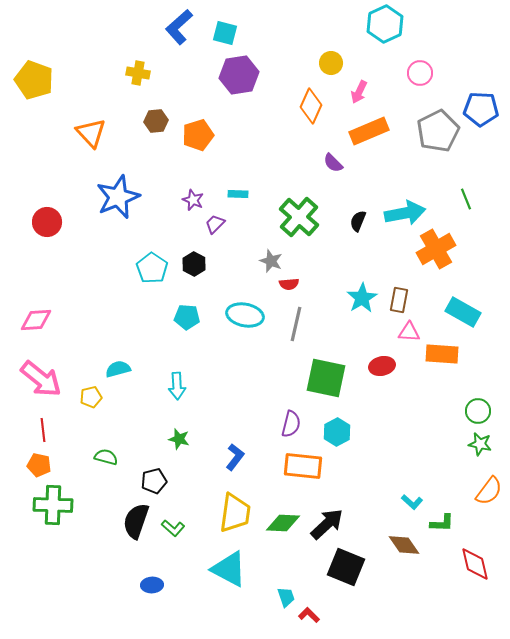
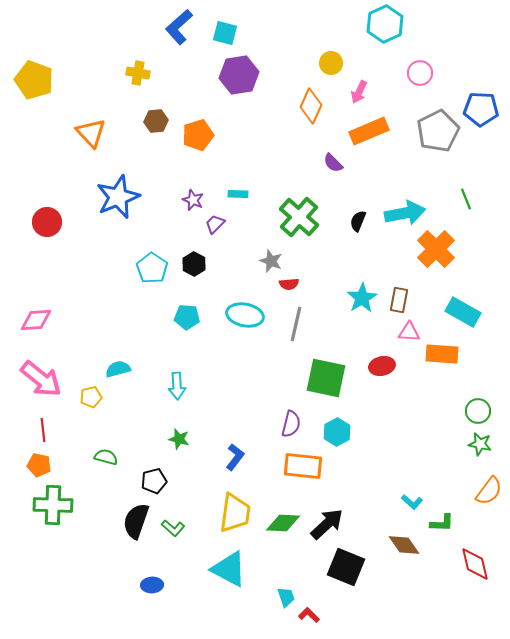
orange cross at (436, 249): rotated 15 degrees counterclockwise
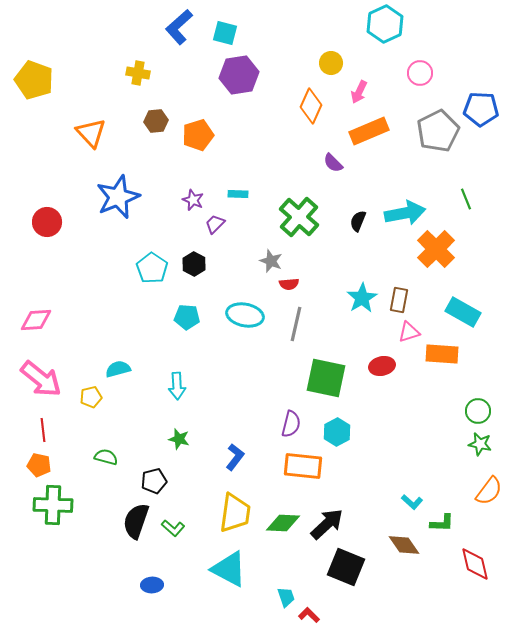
pink triangle at (409, 332): rotated 20 degrees counterclockwise
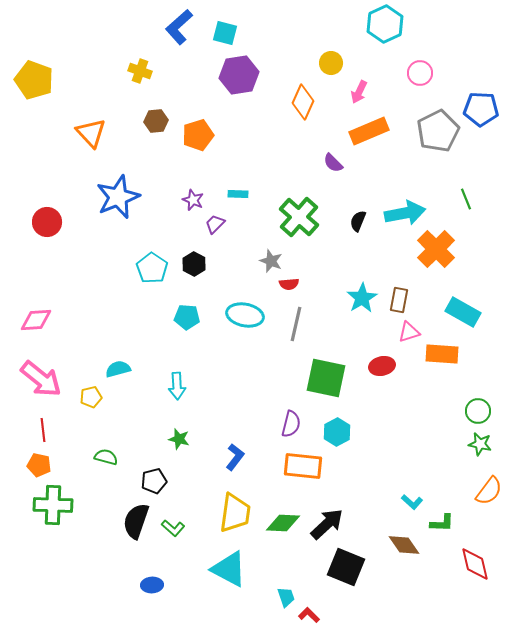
yellow cross at (138, 73): moved 2 px right, 2 px up; rotated 10 degrees clockwise
orange diamond at (311, 106): moved 8 px left, 4 px up
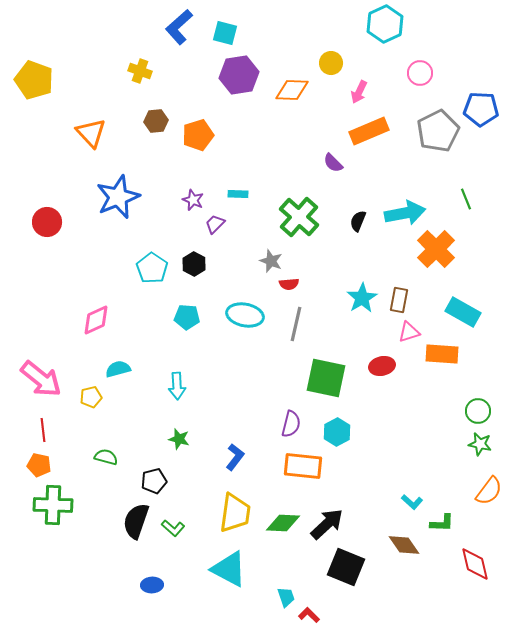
orange diamond at (303, 102): moved 11 px left, 12 px up; rotated 68 degrees clockwise
pink diamond at (36, 320): moved 60 px right; rotated 20 degrees counterclockwise
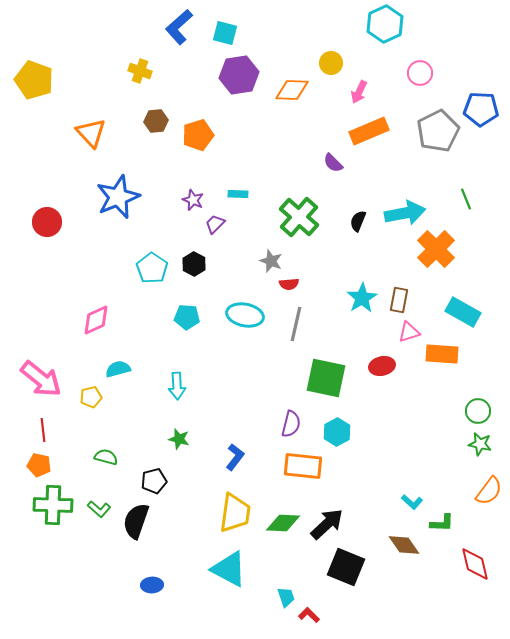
green L-shape at (173, 528): moved 74 px left, 19 px up
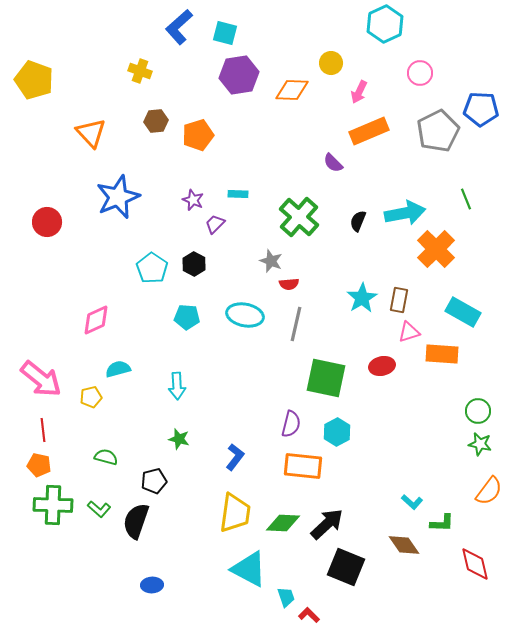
cyan triangle at (229, 569): moved 20 px right
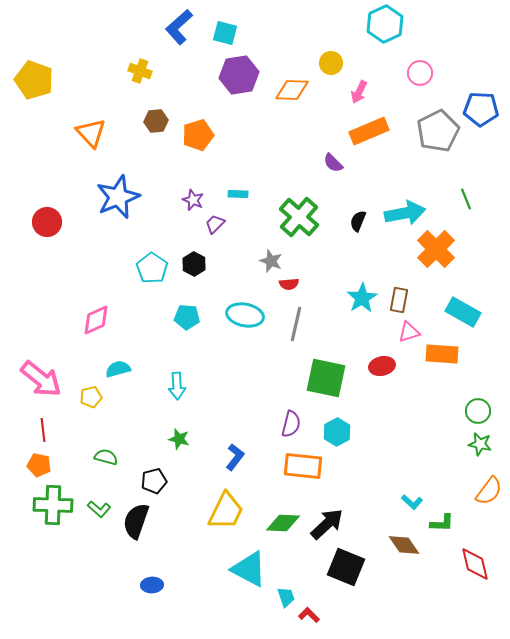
yellow trapezoid at (235, 513): moved 9 px left, 2 px up; rotated 18 degrees clockwise
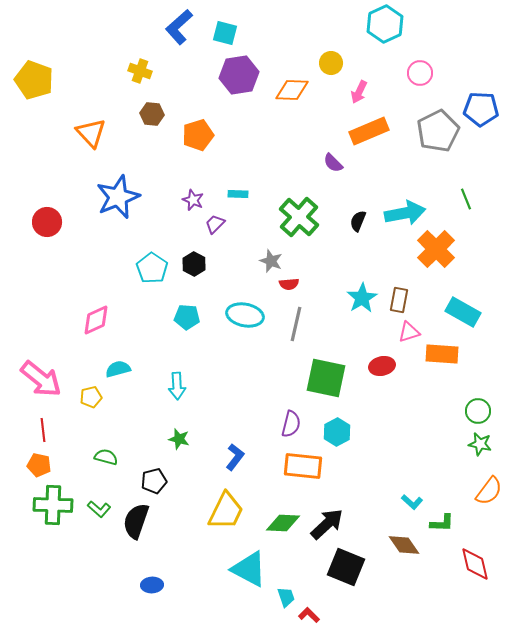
brown hexagon at (156, 121): moved 4 px left, 7 px up; rotated 10 degrees clockwise
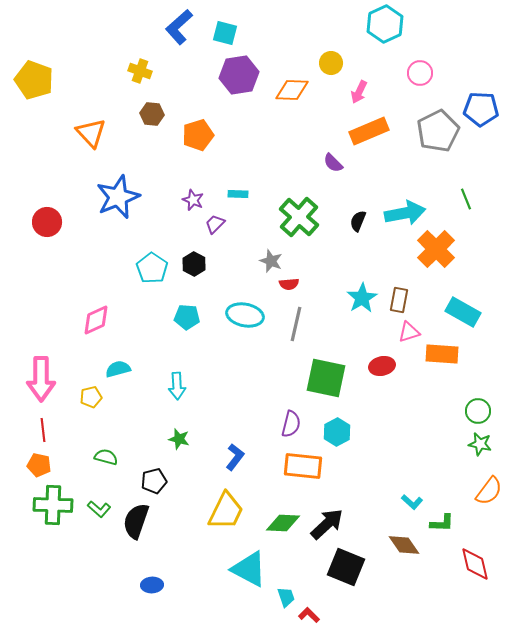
pink arrow at (41, 379): rotated 51 degrees clockwise
